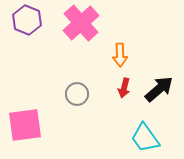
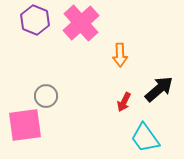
purple hexagon: moved 8 px right
red arrow: moved 14 px down; rotated 12 degrees clockwise
gray circle: moved 31 px left, 2 px down
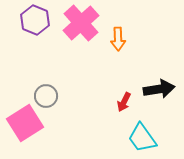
orange arrow: moved 2 px left, 16 px up
black arrow: rotated 32 degrees clockwise
pink square: moved 2 px up; rotated 24 degrees counterclockwise
cyan trapezoid: moved 3 px left
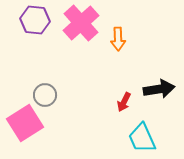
purple hexagon: rotated 16 degrees counterclockwise
gray circle: moved 1 px left, 1 px up
cyan trapezoid: rotated 12 degrees clockwise
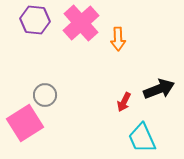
black arrow: rotated 12 degrees counterclockwise
